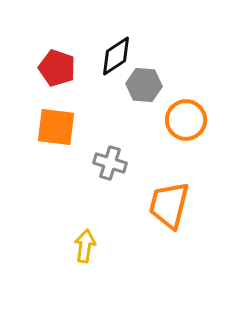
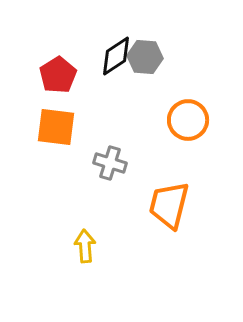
red pentagon: moved 1 px right, 7 px down; rotated 21 degrees clockwise
gray hexagon: moved 1 px right, 28 px up
orange circle: moved 2 px right
yellow arrow: rotated 12 degrees counterclockwise
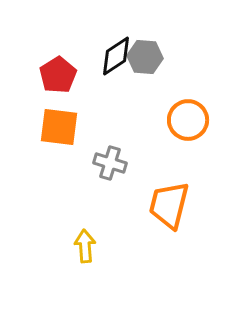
orange square: moved 3 px right
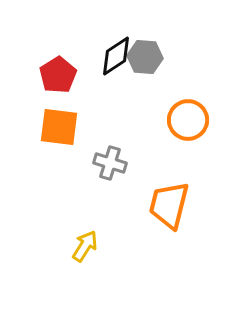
yellow arrow: rotated 36 degrees clockwise
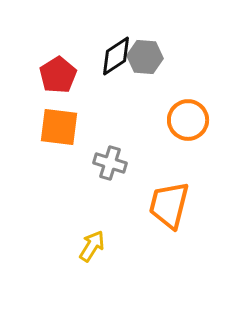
yellow arrow: moved 7 px right
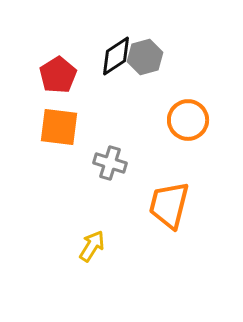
gray hexagon: rotated 20 degrees counterclockwise
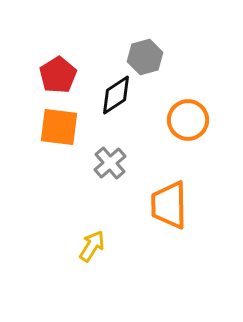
black diamond: moved 39 px down
gray cross: rotated 32 degrees clockwise
orange trapezoid: rotated 15 degrees counterclockwise
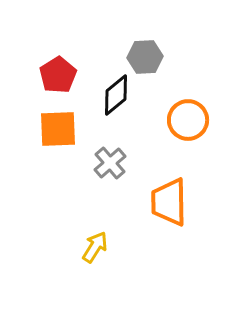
gray hexagon: rotated 12 degrees clockwise
black diamond: rotated 6 degrees counterclockwise
orange square: moved 1 px left, 2 px down; rotated 9 degrees counterclockwise
orange trapezoid: moved 3 px up
yellow arrow: moved 3 px right, 1 px down
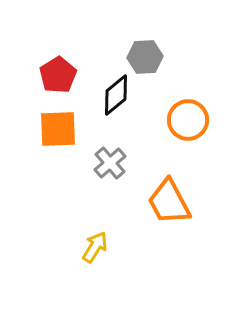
orange trapezoid: rotated 27 degrees counterclockwise
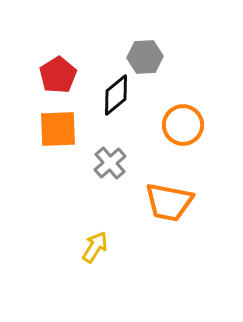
orange circle: moved 5 px left, 5 px down
orange trapezoid: rotated 51 degrees counterclockwise
